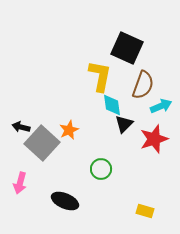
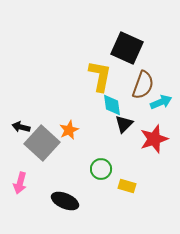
cyan arrow: moved 4 px up
yellow rectangle: moved 18 px left, 25 px up
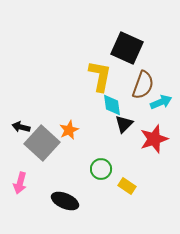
yellow rectangle: rotated 18 degrees clockwise
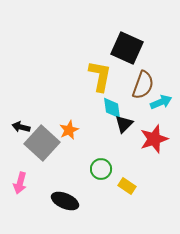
cyan diamond: moved 3 px down
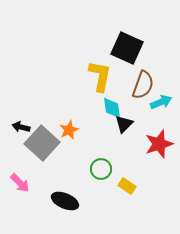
red star: moved 5 px right, 5 px down
pink arrow: rotated 60 degrees counterclockwise
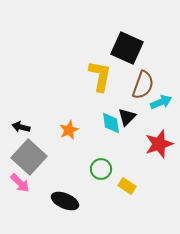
cyan diamond: moved 1 px left, 15 px down
black triangle: moved 3 px right, 7 px up
gray square: moved 13 px left, 14 px down
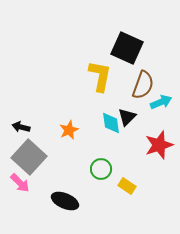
red star: moved 1 px down
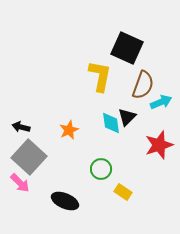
yellow rectangle: moved 4 px left, 6 px down
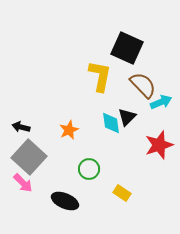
brown semicircle: rotated 64 degrees counterclockwise
green circle: moved 12 px left
pink arrow: moved 3 px right
yellow rectangle: moved 1 px left, 1 px down
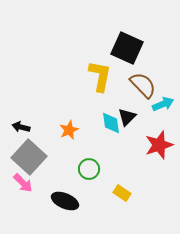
cyan arrow: moved 2 px right, 2 px down
